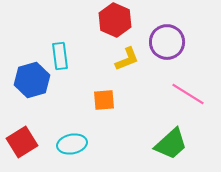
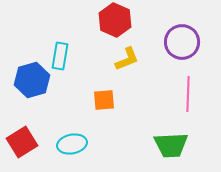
purple circle: moved 15 px right
cyan rectangle: rotated 16 degrees clockwise
pink line: rotated 60 degrees clockwise
green trapezoid: moved 1 px down; rotated 39 degrees clockwise
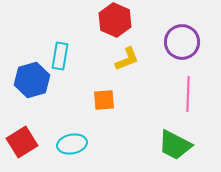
green trapezoid: moved 4 px right; rotated 30 degrees clockwise
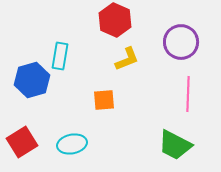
purple circle: moved 1 px left
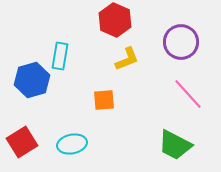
pink line: rotated 44 degrees counterclockwise
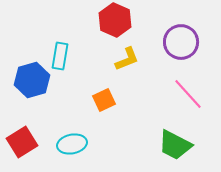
orange square: rotated 20 degrees counterclockwise
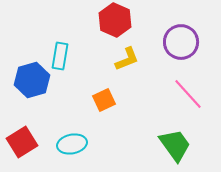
green trapezoid: rotated 153 degrees counterclockwise
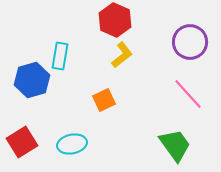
purple circle: moved 9 px right
yellow L-shape: moved 5 px left, 4 px up; rotated 16 degrees counterclockwise
